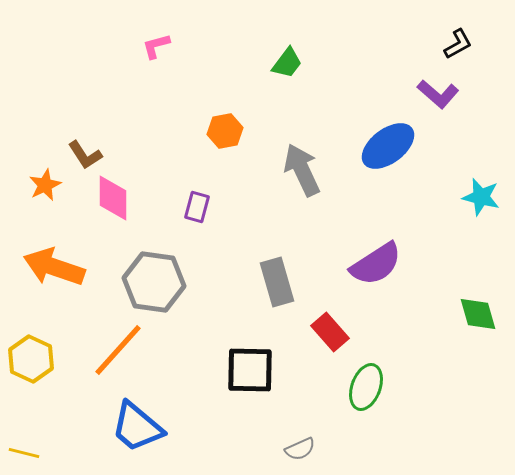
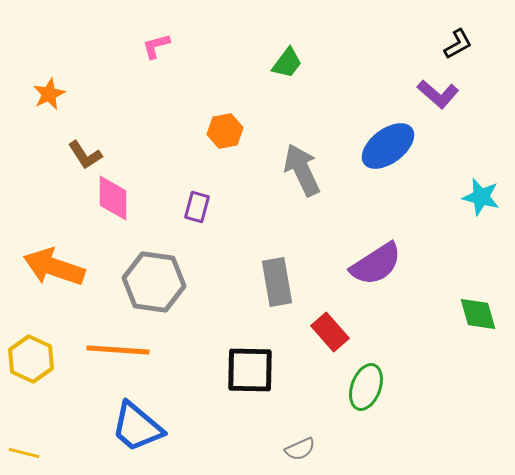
orange star: moved 4 px right, 91 px up
gray rectangle: rotated 6 degrees clockwise
orange line: rotated 52 degrees clockwise
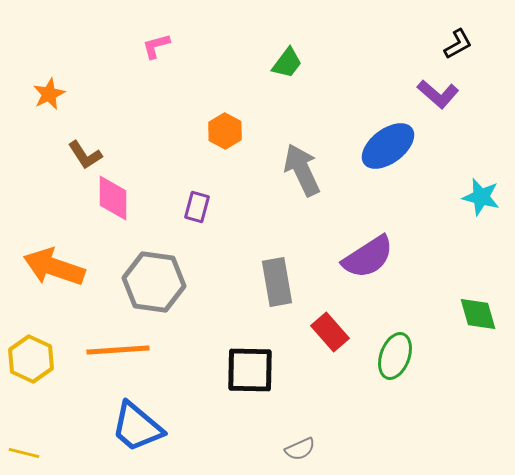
orange hexagon: rotated 20 degrees counterclockwise
purple semicircle: moved 8 px left, 7 px up
orange line: rotated 8 degrees counterclockwise
green ellipse: moved 29 px right, 31 px up
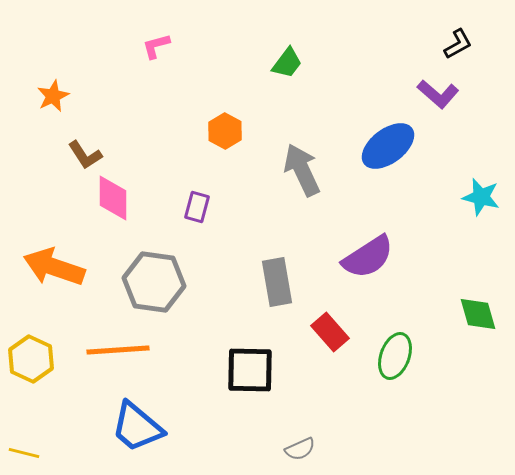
orange star: moved 4 px right, 2 px down
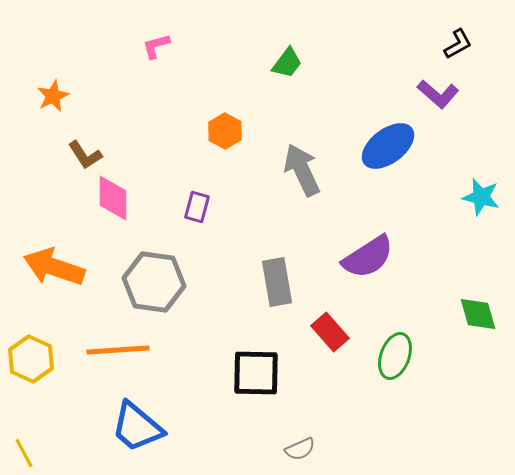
black square: moved 6 px right, 3 px down
yellow line: rotated 48 degrees clockwise
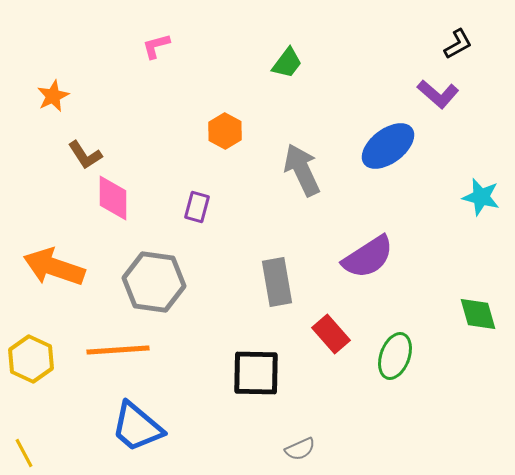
red rectangle: moved 1 px right, 2 px down
